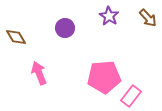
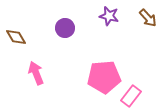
purple star: rotated 18 degrees counterclockwise
pink arrow: moved 3 px left
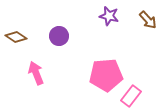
brown arrow: moved 2 px down
purple circle: moved 6 px left, 8 px down
brown diamond: rotated 25 degrees counterclockwise
pink pentagon: moved 2 px right, 2 px up
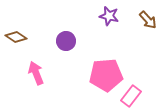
purple circle: moved 7 px right, 5 px down
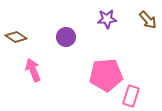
purple star: moved 2 px left, 3 px down; rotated 18 degrees counterclockwise
purple circle: moved 4 px up
pink arrow: moved 3 px left, 3 px up
pink rectangle: rotated 20 degrees counterclockwise
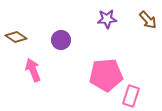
purple circle: moved 5 px left, 3 px down
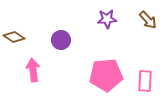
brown diamond: moved 2 px left
pink arrow: rotated 15 degrees clockwise
pink rectangle: moved 14 px right, 15 px up; rotated 15 degrees counterclockwise
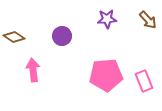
purple circle: moved 1 px right, 4 px up
pink rectangle: moved 1 px left; rotated 25 degrees counterclockwise
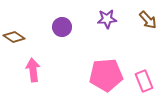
purple circle: moved 9 px up
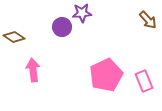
purple star: moved 25 px left, 6 px up
pink pentagon: rotated 20 degrees counterclockwise
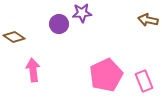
brown arrow: rotated 144 degrees clockwise
purple circle: moved 3 px left, 3 px up
